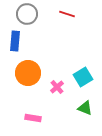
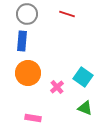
blue rectangle: moved 7 px right
cyan square: rotated 24 degrees counterclockwise
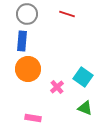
orange circle: moved 4 px up
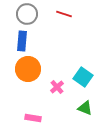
red line: moved 3 px left
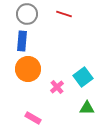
cyan square: rotated 18 degrees clockwise
green triangle: moved 2 px right; rotated 21 degrees counterclockwise
pink rectangle: rotated 21 degrees clockwise
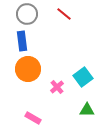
red line: rotated 21 degrees clockwise
blue rectangle: rotated 12 degrees counterclockwise
green triangle: moved 2 px down
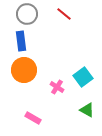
blue rectangle: moved 1 px left
orange circle: moved 4 px left, 1 px down
pink cross: rotated 16 degrees counterclockwise
green triangle: rotated 28 degrees clockwise
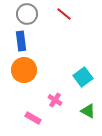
pink cross: moved 2 px left, 13 px down
green triangle: moved 1 px right, 1 px down
